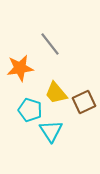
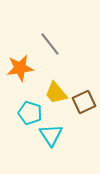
cyan pentagon: moved 3 px down
cyan triangle: moved 4 px down
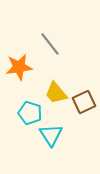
orange star: moved 1 px left, 1 px up
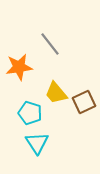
cyan triangle: moved 14 px left, 8 px down
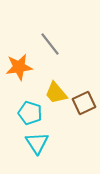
brown square: moved 1 px down
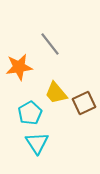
cyan pentagon: rotated 25 degrees clockwise
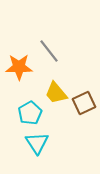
gray line: moved 1 px left, 7 px down
orange star: rotated 8 degrees clockwise
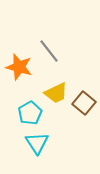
orange star: rotated 16 degrees clockwise
yellow trapezoid: rotated 75 degrees counterclockwise
brown square: rotated 25 degrees counterclockwise
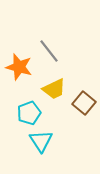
yellow trapezoid: moved 2 px left, 4 px up
cyan pentagon: moved 1 px left; rotated 10 degrees clockwise
cyan triangle: moved 4 px right, 2 px up
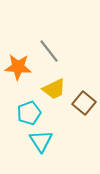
orange star: moved 1 px left; rotated 12 degrees counterclockwise
